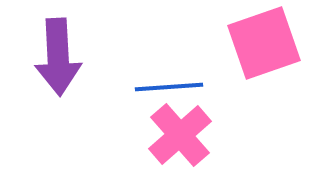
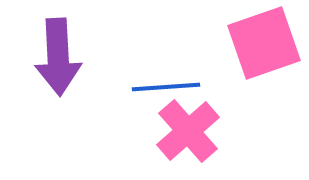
blue line: moved 3 px left
pink cross: moved 8 px right, 4 px up
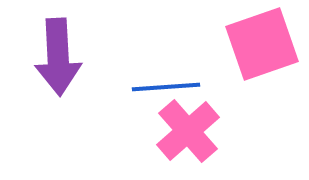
pink square: moved 2 px left, 1 px down
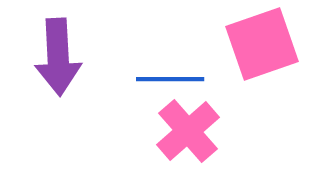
blue line: moved 4 px right, 8 px up; rotated 4 degrees clockwise
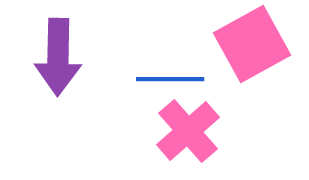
pink square: moved 10 px left; rotated 10 degrees counterclockwise
purple arrow: rotated 4 degrees clockwise
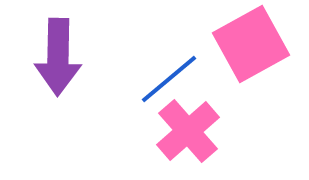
pink square: moved 1 px left
blue line: moved 1 px left; rotated 40 degrees counterclockwise
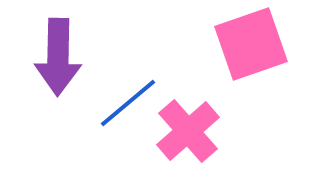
pink square: rotated 10 degrees clockwise
blue line: moved 41 px left, 24 px down
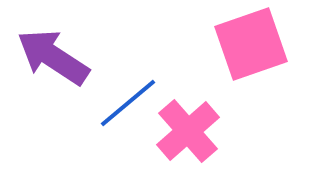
purple arrow: moved 5 px left; rotated 122 degrees clockwise
